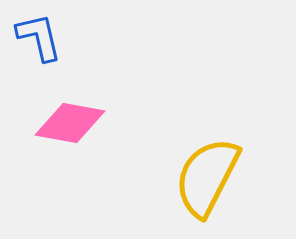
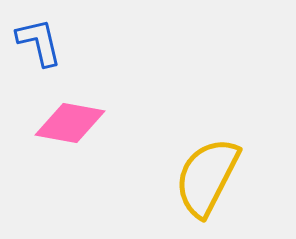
blue L-shape: moved 5 px down
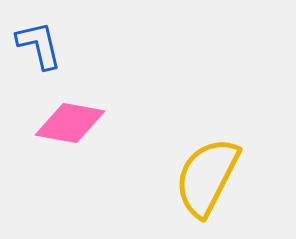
blue L-shape: moved 3 px down
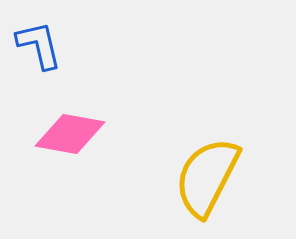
pink diamond: moved 11 px down
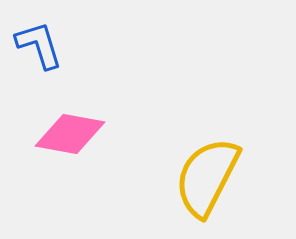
blue L-shape: rotated 4 degrees counterclockwise
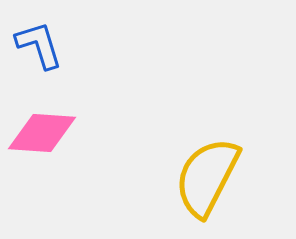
pink diamond: moved 28 px left, 1 px up; rotated 6 degrees counterclockwise
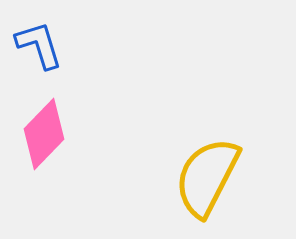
pink diamond: moved 2 px right, 1 px down; rotated 50 degrees counterclockwise
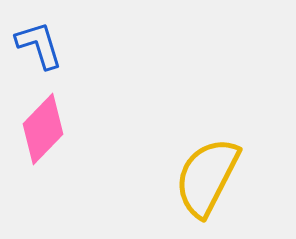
pink diamond: moved 1 px left, 5 px up
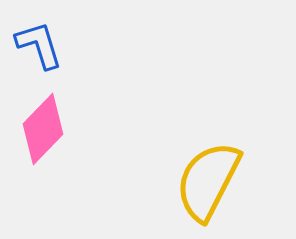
yellow semicircle: moved 1 px right, 4 px down
